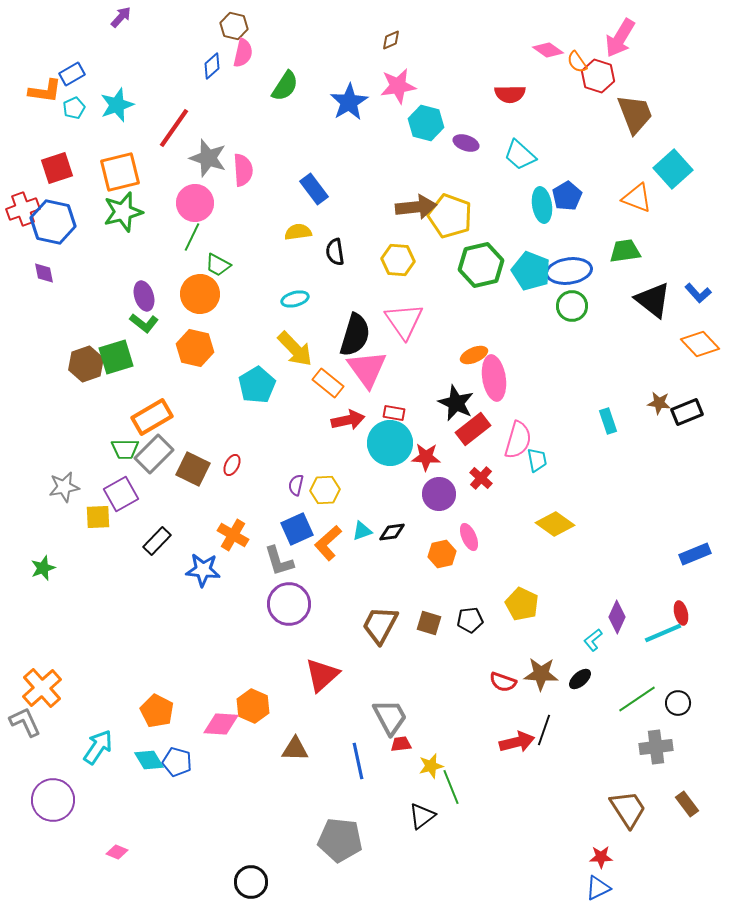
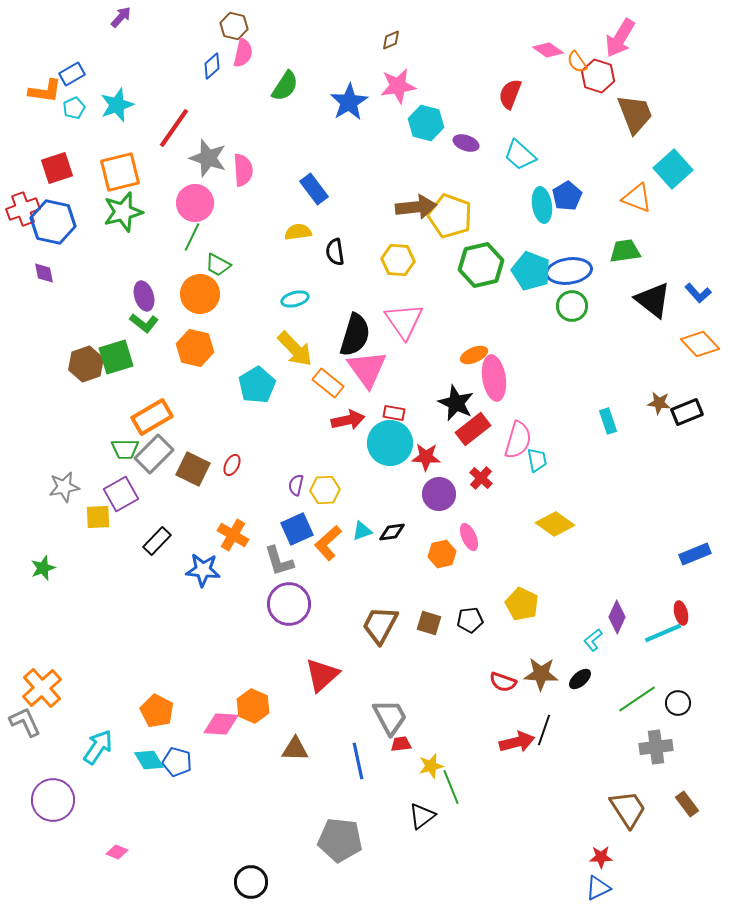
red semicircle at (510, 94): rotated 112 degrees clockwise
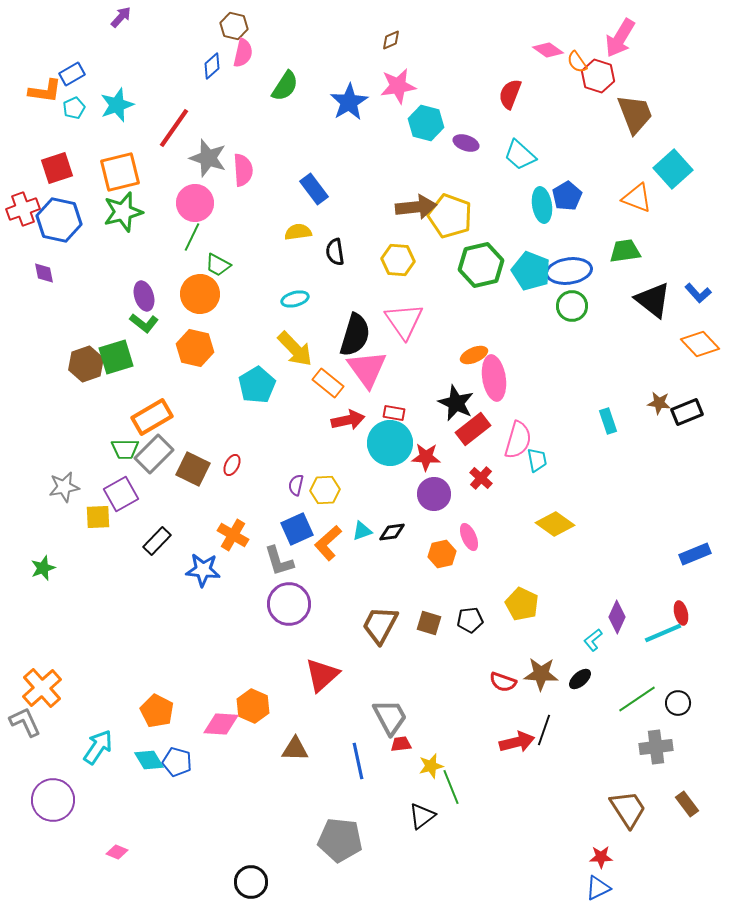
blue hexagon at (53, 222): moved 6 px right, 2 px up
purple circle at (439, 494): moved 5 px left
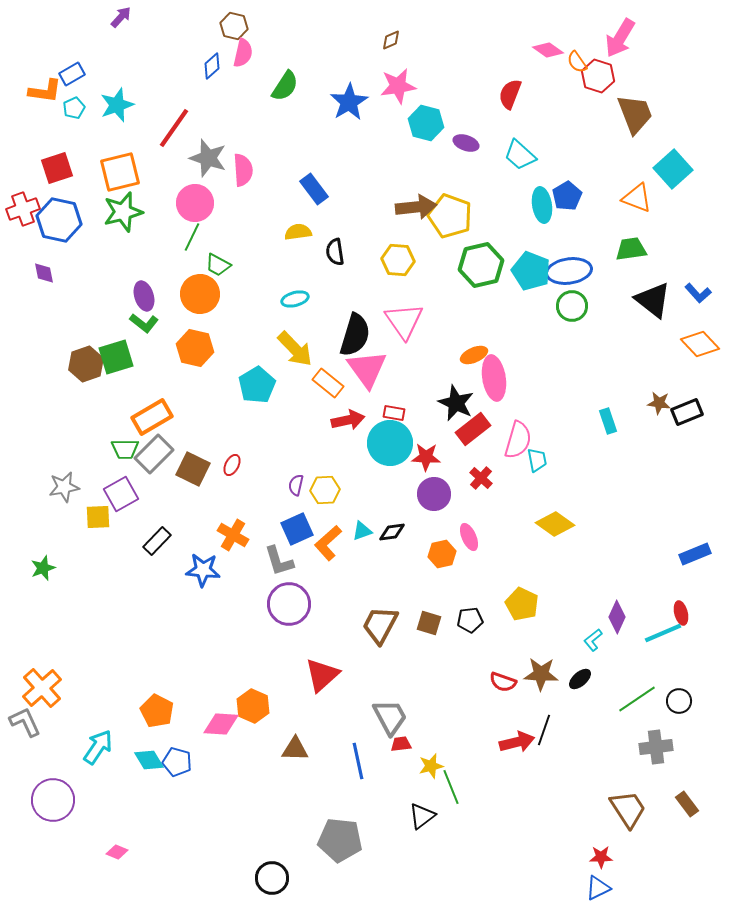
green trapezoid at (625, 251): moved 6 px right, 2 px up
black circle at (678, 703): moved 1 px right, 2 px up
black circle at (251, 882): moved 21 px right, 4 px up
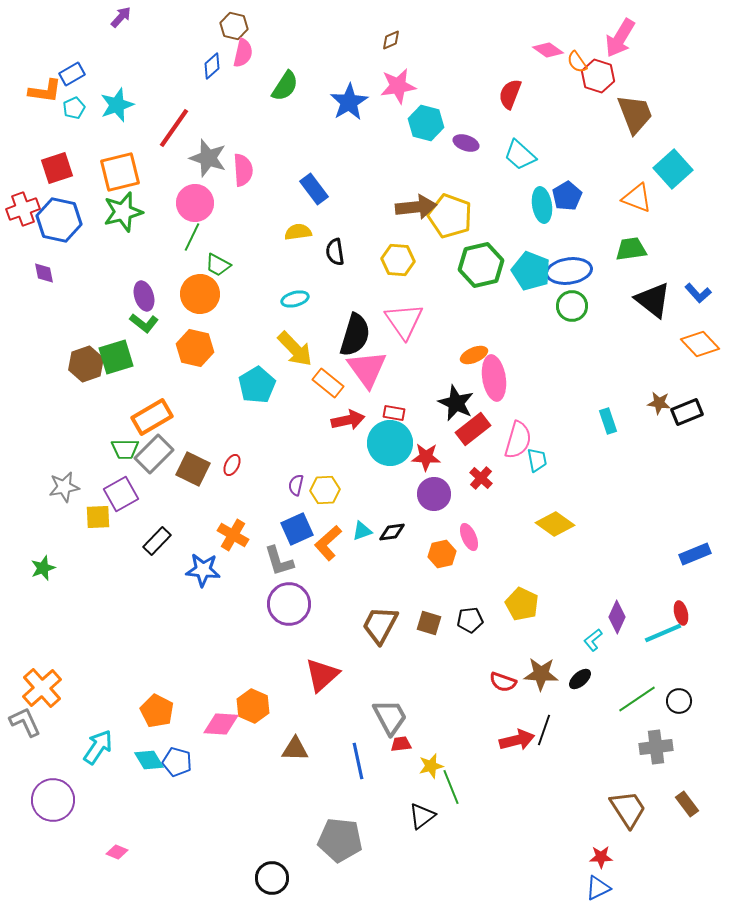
red arrow at (517, 742): moved 2 px up
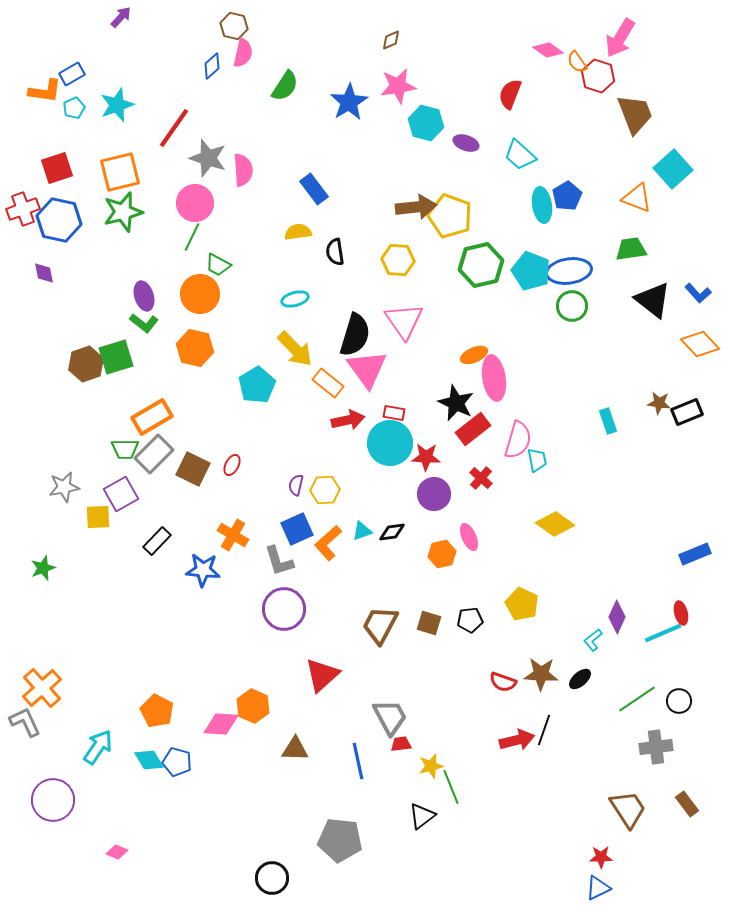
purple circle at (289, 604): moved 5 px left, 5 px down
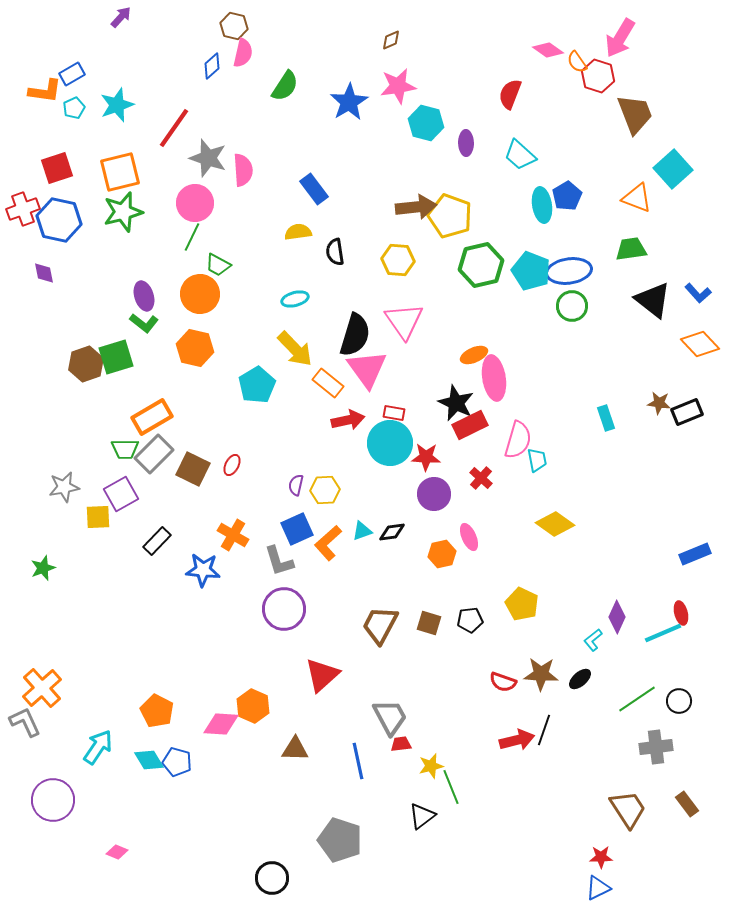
purple ellipse at (466, 143): rotated 70 degrees clockwise
cyan rectangle at (608, 421): moved 2 px left, 3 px up
red rectangle at (473, 429): moved 3 px left, 4 px up; rotated 12 degrees clockwise
gray pentagon at (340, 840): rotated 12 degrees clockwise
